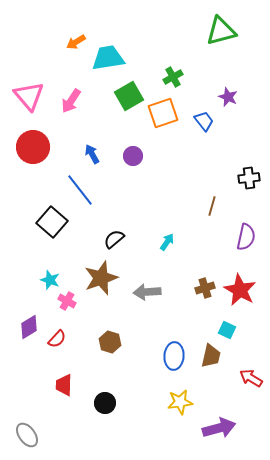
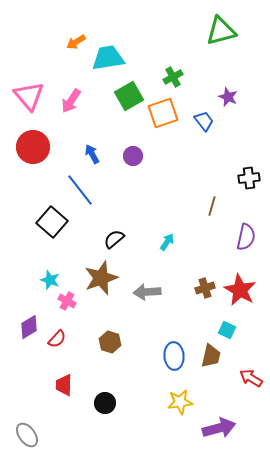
blue ellipse: rotated 8 degrees counterclockwise
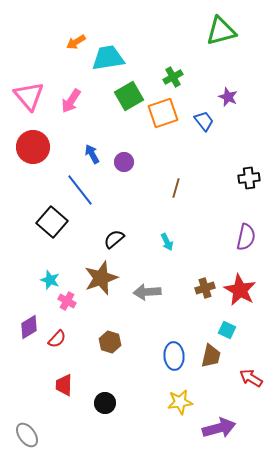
purple circle: moved 9 px left, 6 px down
brown line: moved 36 px left, 18 px up
cyan arrow: rotated 120 degrees clockwise
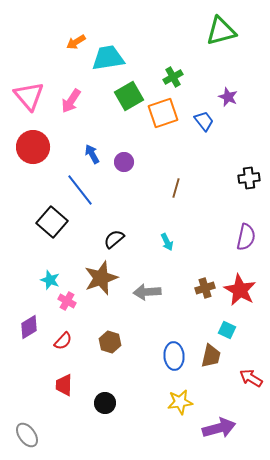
red semicircle: moved 6 px right, 2 px down
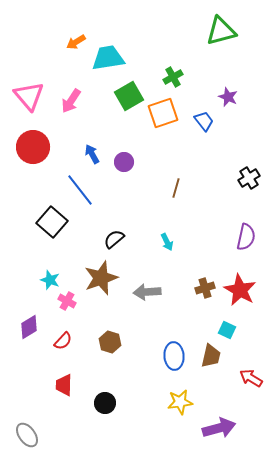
black cross: rotated 25 degrees counterclockwise
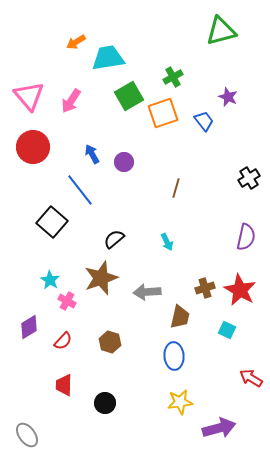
cyan star: rotated 12 degrees clockwise
brown trapezoid: moved 31 px left, 39 px up
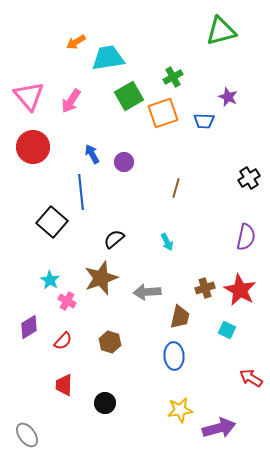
blue trapezoid: rotated 130 degrees clockwise
blue line: moved 1 px right, 2 px down; rotated 32 degrees clockwise
yellow star: moved 8 px down
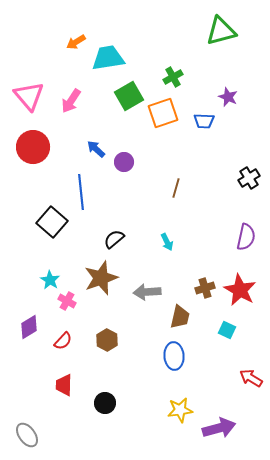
blue arrow: moved 4 px right, 5 px up; rotated 18 degrees counterclockwise
brown hexagon: moved 3 px left, 2 px up; rotated 10 degrees clockwise
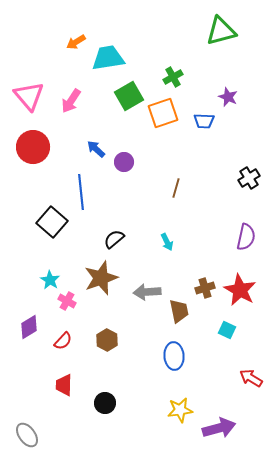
brown trapezoid: moved 1 px left, 6 px up; rotated 25 degrees counterclockwise
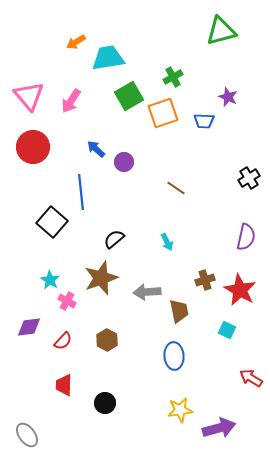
brown line: rotated 72 degrees counterclockwise
brown cross: moved 8 px up
purple diamond: rotated 25 degrees clockwise
